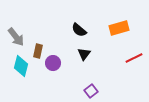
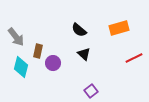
black triangle: rotated 24 degrees counterclockwise
cyan diamond: moved 1 px down
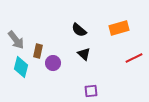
gray arrow: moved 3 px down
purple square: rotated 32 degrees clockwise
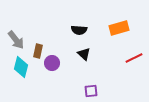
black semicircle: rotated 35 degrees counterclockwise
purple circle: moved 1 px left
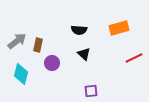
gray arrow: moved 1 px right, 1 px down; rotated 90 degrees counterclockwise
brown rectangle: moved 6 px up
cyan diamond: moved 7 px down
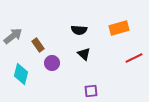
gray arrow: moved 4 px left, 5 px up
brown rectangle: rotated 48 degrees counterclockwise
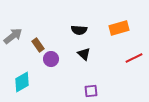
purple circle: moved 1 px left, 4 px up
cyan diamond: moved 1 px right, 8 px down; rotated 45 degrees clockwise
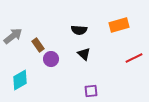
orange rectangle: moved 3 px up
cyan diamond: moved 2 px left, 2 px up
